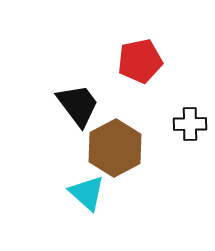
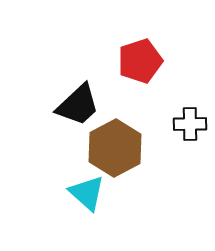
red pentagon: rotated 6 degrees counterclockwise
black trapezoid: rotated 84 degrees clockwise
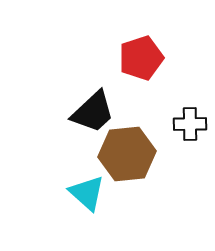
red pentagon: moved 1 px right, 3 px up
black trapezoid: moved 15 px right, 7 px down
brown hexagon: moved 12 px right, 6 px down; rotated 22 degrees clockwise
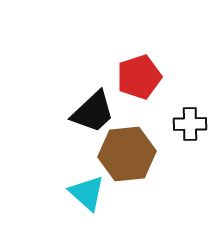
red pentagon: moved 2 px left, 19 px down
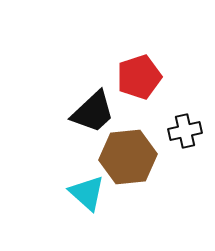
black cross: moved 5 px left, 7 px down; rotated 12 degrees counterclockwise
brown hexagon: moved 1 px right, 3 px down
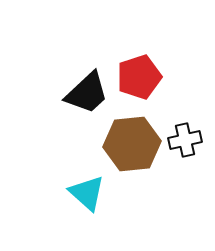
black trapezoid: moved 6 px left, 19 px up
black cross: moved 9 px down
brown hexagon: moved 4 px right, 13 px up
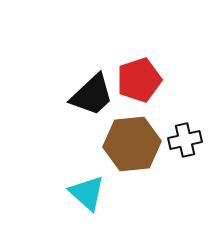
red pentagon: moved 3 px down
black trapezoid: moved 5 px right, 2 px down
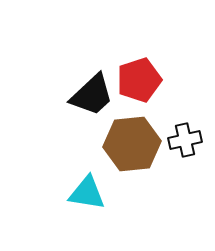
cyan triangle: rotated 33 degrees counterclockwise
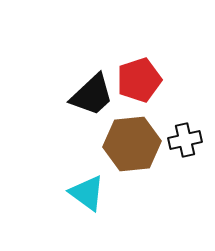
cyan triangle: rotated 27 degrees clockwise
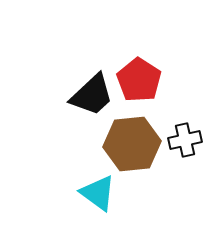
red pentagon: rotated 21 degrees counterclockwise
cyan triangle: moved 11 px right
